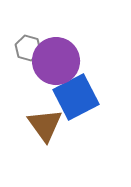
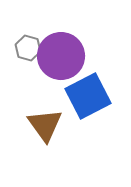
purple circle: moved 5 px right, 5 px up
blue square: moved 12 px right, 1 px up
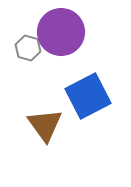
purple circle: moved 24 px up
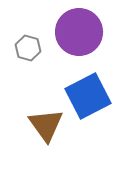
purple circle: moved 18 px right
brown triangle: moved 1 px right
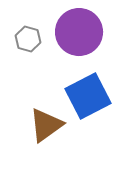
gray hexagon: moved 9 px up
brown triangle: rotated 30 degrees clockwise
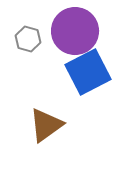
purple circle: moved 4 px left, 1 px up
blue square: moved 24 px up
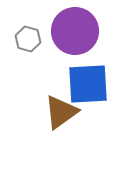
blue square: moved 12 px down; rotated 24 degrees clockwise
brown triangle: moved 15 px right, 13 px up
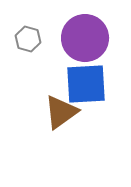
purple circle: moved 10 px right, 7 px down
blue square: moved 2 px left
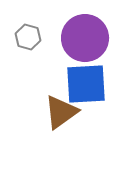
gray hexagon: moved 2 px up
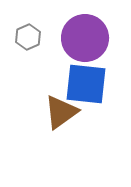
gray hexagon: rotated 20 degrees clockwise
blue square: rotated 9 degrees clockwise
